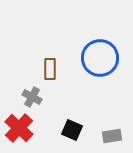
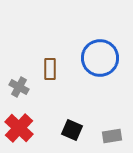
gray cross: moved 13 px left, 10 px up
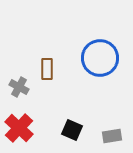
brown rectangle: moved 3 px left
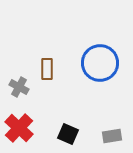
blue circle: moved 5 px down
black square: moved 4 px left, 4 px down
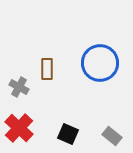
gray rectangle: rotated 48 degrees clockwise
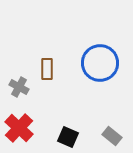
black square: moved 3 px down
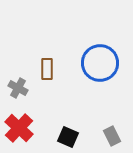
gray cross: moved 1 px left, 1 px down
gray rectangle: rotated 24 degrees clockwise
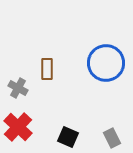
blue circle: moved 6 px right
red cross: moved 1 px left, 1 px up
gray rectangle: moved 2 px down
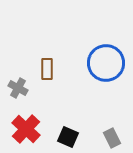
red cross: moved 8 px right, 2 px down
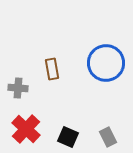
brown rectangle: moved 5 px right; rotated 10 degrees counterclockwise
gray cross: rotated 24 degrees counterclockwise
gray rectangle: moved 4 px left, 1 px up
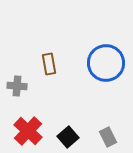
brown rectangle: moved 3 px left, 5 px up
gray cross: moved 1 px left, 2 px up
red cross: moved 2 px right, 2 px down
black square: rotated 25 degrees clockwise
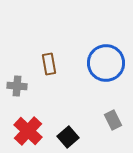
gray rectangle: moved 5 px right, 17 px up
